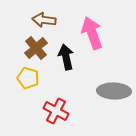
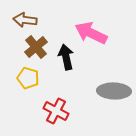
brown arrow: moved 19 px left
pink arrow: moved 1 px left; rotated 44 degrees counterclockwise
brown cross: moved 1 px up
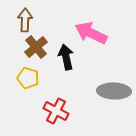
brown arrow: rotated 85 degrees clockwise
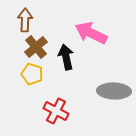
yellow pentagon: moved 4 px right, 4 px up
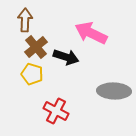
black arrow: rotated 120 degrees clockwise
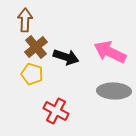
pink arrow: moved 19 px right, 19 px down
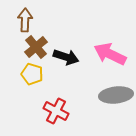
pink arrow: moved 2 px down
gray ellipse: moved 2 px right, 4 px down; rotated 8 degrees counterclockwise
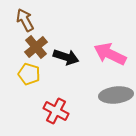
brown arrow: rotated 30 degrees counterclockwise
yellow pentagon: moved 3 px left
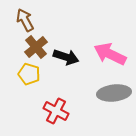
gray ellipse: moved 2 px left, 2 px up
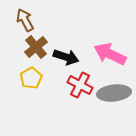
yellow pentagon: moved 2 px right, 4 px down; rotated 25 degrees clockwise
red cross: moved 24 px right, 26 px up
